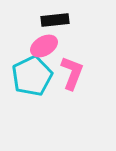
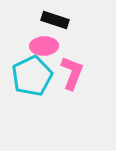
black rectangle: rotated 24 degrees clockwise
pink ellipse: rotated 28 degrees clockwise
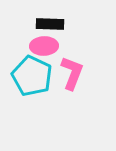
black rectangle: moved 5 px left, 4 px down; rotated 16 degrees counterclockwise
cyan pentagon: rotated 21 degrees counterclockwise
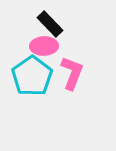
black rectangle: rotated 44 degrees clockwise
cyan pentagon: rotated 12 degrees clockwise
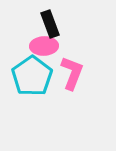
black rectangle: rotated 24 degrees clockwise
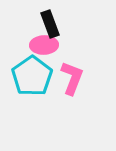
pink ellipse: moved 1 px up
pink L-shape: moved 5 px down
